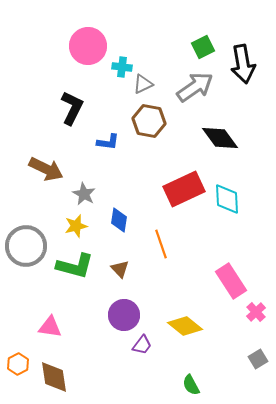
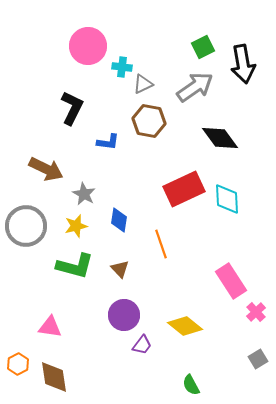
gray circle: moved 20 px up
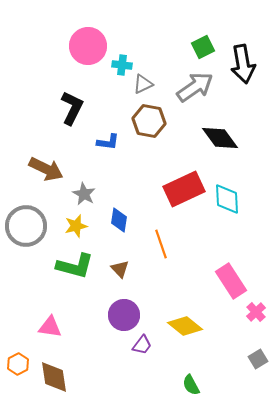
cyan cross: moved 2 px up
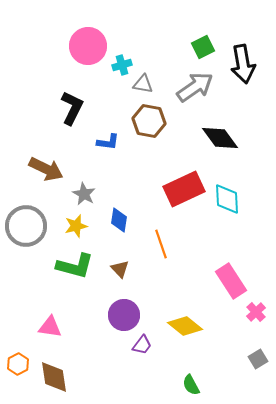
cyan cross: rotated 24 degrees counterclockwise
gray triangle: rotated 35 degrees clockwise
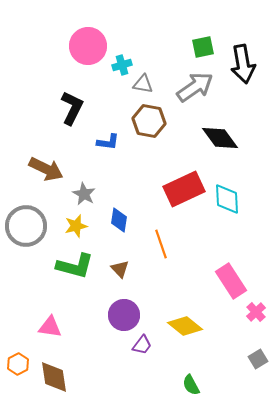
green square: rotated 15 degrees clockwise
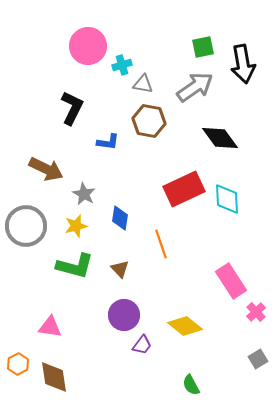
blue diamond: moved 1 px right, 2 px up
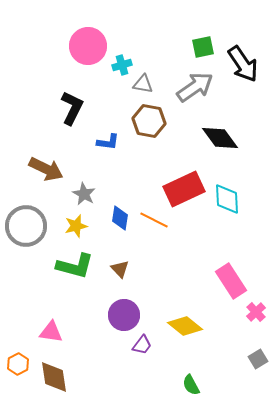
black arrow: rotated 24 degrees counterclockwise
orange line: moved 7 px left, 24 px up; rotated 44 degrees counterclockwise
pink triangle: moved 1 px right, 5 px down
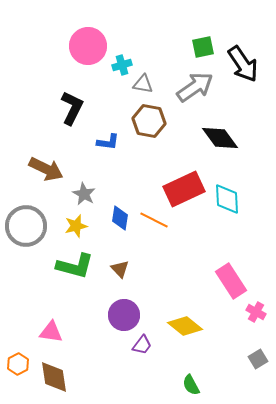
pink cross: rotated 18 degrees counterclockwise
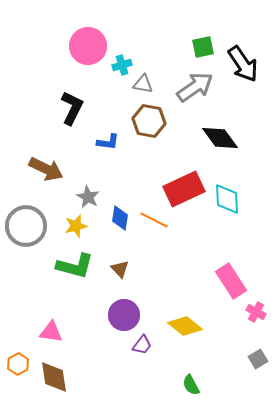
gray star: moved 4 px right, 3 px down
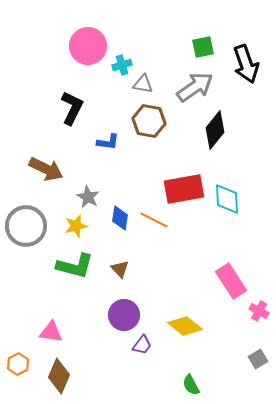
black arrow: moved 3 px right; rotated 15 degrees clockwise
black diamond: moved 5 px left, 8 px up; rotated 75 degrees clockwise
red rectangle: rotated 15 degrees clockwise
pink cross: moved 3 px right, 1 px up
brown diamond: moved 5 px right, 1 px up; rotated 32 degrees clockwise
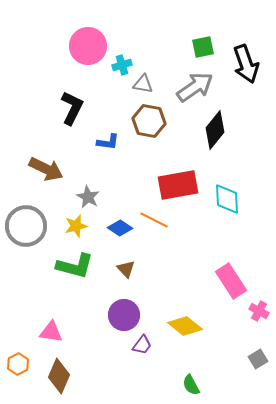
red rectangle: moved 6 px left, 4 px up
blue diamond: moved 10 px down; rotated 65 degrees counterclockwise
brown triangle: moved 6 px right
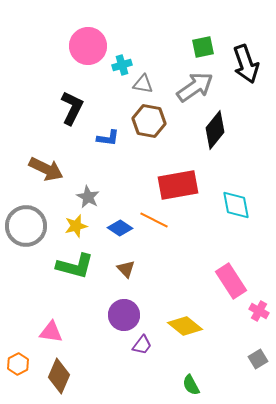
blue L-shape: moved 4 px up
cyan diamond: moved 9 px right, 6 px down; rotated 8 degrees counterclockwise
